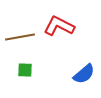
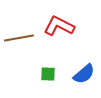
brown line: moved 1 px left, 1 px down
green square: moved 23 px right, 4 px down
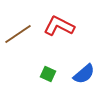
brown line: moved 1 px left, 4 px up; rotated 24 degrees counterclockwise
green square: rotated 21 degrees clockwise
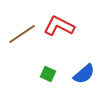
brown line: moved 4 px right
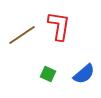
red L-shape: rotated 72 degrees clockwise
brown line: moved 1 px down
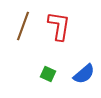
brown line: moved 1 px right, 9 px up; rotated 36 degrees counterclockwise
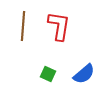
brown line: rotated 16 degrees counterclockwise
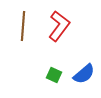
red L-shape: rotated 28 degrees clockwise
green square: moved 6 px right, 1 px down
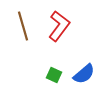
brown line: rotated 20 degrees counterclockwise
